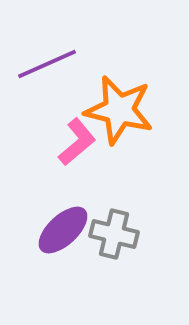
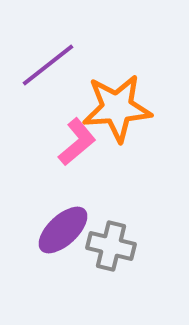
purple line: moved 1 px right, 1 px down; rotated 14 degrees counterclockwise
orange star: moved 2 px left, 2 px up; rotated 18 degrees counterclockwise
gray cross: moved 3 px left, 12 px down
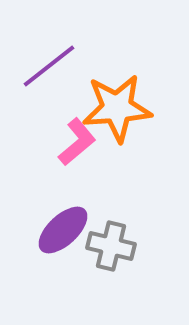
purple line: moved 1 px right, 1 px down
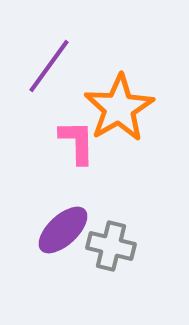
purple line: rotated 16 degrees counterclockwise
orange star: moved 2 px right; rotated 26 degrees counterclockwise
pink L-shape: rotated 51 degrees counterclockwise
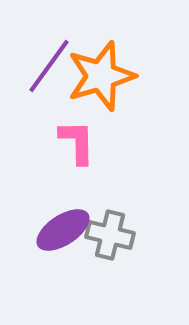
orange star: moved 18 px left, 32 px up; rotated 14 degrees clockwise
purple ellipse: rotated 10 degrees clockwise
gray cross: moved 1 px left, 11 px up
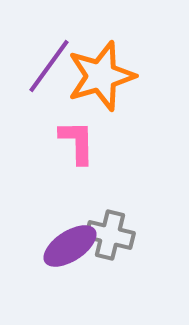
purple ellipse: moved 7 px right, 16 px down
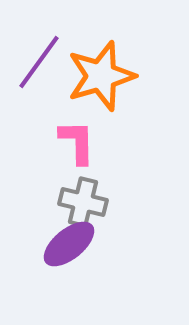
purple line: moved 10 px left, 4 px up
gray cross: moved 27 px left, 33 px up
purple ellipse: moved 1 px left, 2 px up; rotated 6 degrees counterclockwise
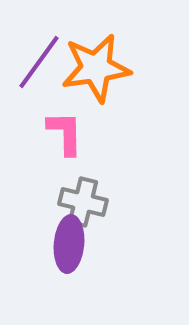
orange star: moved 5 px left, 8 px up; rotated 8 degrees clockwise
pink L-shape: moved 12 px left, 9 px up
purple ellipse: rotated 46 degrees counterclockwise
